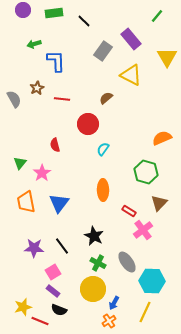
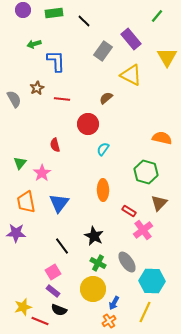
orange semicircle at (162, 138): rotated 36 degrees clockwise
purple star at (34, 248): moved 18 px left, 15 px up
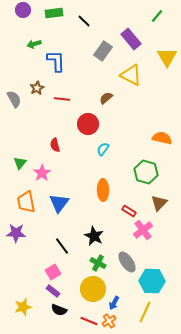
red line at (40, 321): moved 49 px right
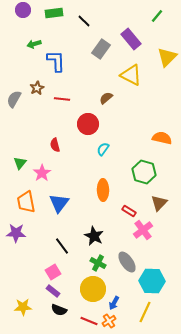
gray rectangle at (103, 51): moved 2 px left, 2 px up
yellow triangle at (167, 57): rotated 15 degrees clockwise
gray semicircle at (14, 99): rotated 120 degrees counterclockwise
green hexagon at (146, 172): moved 2 px left
yellow star at (23, 307): rotated 12 degrees clockwise
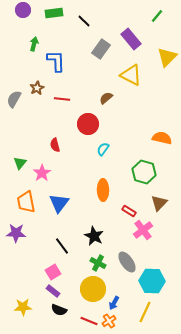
green arrow at (34, 44): rotated 120 degrees clockwise
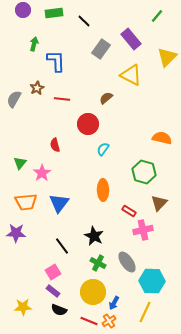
orange trapezoid at (26, 202): rotated 85 degrees counterclockwise
pink cross at (143, 230): rotated 24 degrees clockwise
yellow circle at (93, 289): moved 3 px down
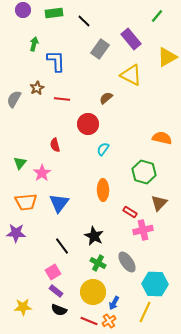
gray rectangle at (101, 49): moved 1 px left
yellow triangle at (167, 57): rotated 15 degrees clockwise
red rectangle at (129, 211): moved 1 px right, 1 px down
cyan hexagon at (152, 281): moved 3 px right, 3 px down
purple rectangle at (53, 291): moved 3 px right
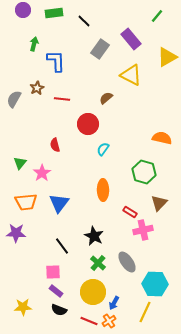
green cross at (98, 263): rotated 14 degrees clockwise
pink square at (53, 272): rotated 28 degrees clockwise
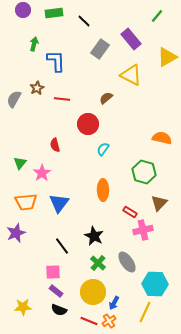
purple star at (16, 233): rotated 24 degrees counterclockwise
